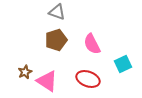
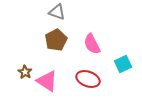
brown pentagon: rotated 10 degrees counterclockwise
brown star: rotated 16 degrees counterclockwise
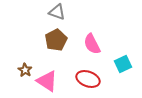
brown star: moved 2 px up
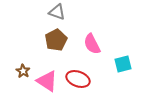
cyan square: rotated 12 degrees clockwise
brown star: moved 2 px left, 1 px down
red ellipse: moved 10 px left
